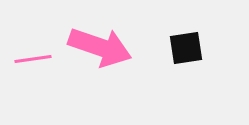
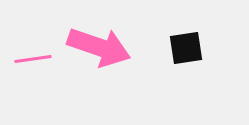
pink arrow: moved 1 px left
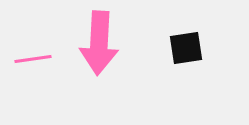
pink arrow: moved 4 px up; rotated 74 degrees clockwise
